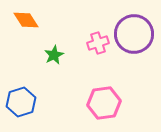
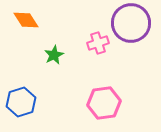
purple circle: moved 3 px left, 11 px up
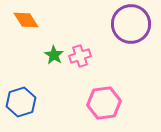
purple circle: moved 1 px down
pink cross: moved 18 px left, 13 px down
green star: rotated 12 degrees counterclockwise
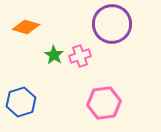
orange diamond: moved 7 px down; rotated 40 degrees counterclockwise
purple circle: moved 19 px left
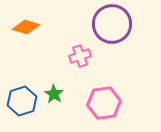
green star: moved 39 px down
blue hexagon: moved 1 px right, 1 px up
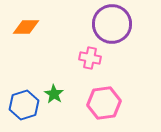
orange diamond: rotated 16 degrees counterclockwise
pink cross: moved 10 px right, 2 px down; rotated 30 degrees clockwise
blue hexagon: moved 2 px right, 4 px down
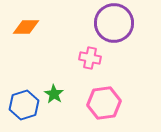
purple circle: moved 2 px right, 1 px up
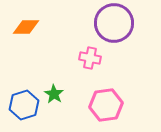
pink hexagon: moved 2 px right, 2 px down
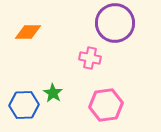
purple circle: moved 1 px right
orange diamond: moved 2 px right, 5 px down
green star: moved 1 px left, 1 px up
blue hexagon: rotated 16 degrees clockwise
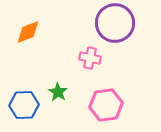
orange diamond: rotated 20 degrees counterclockwise
green star: moved 5 px right, 1 px up
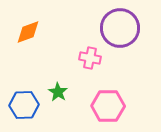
purple circle: moved 5 px right, 5 px down
pink hexagon: moved 2 px right, 1 px down; rotated 8 degrees clockwise
